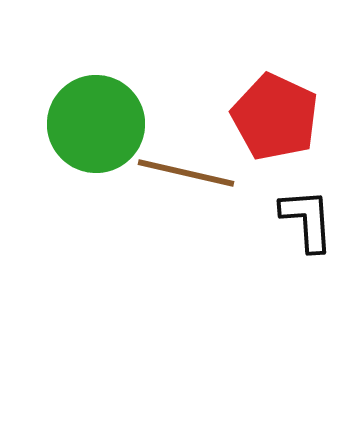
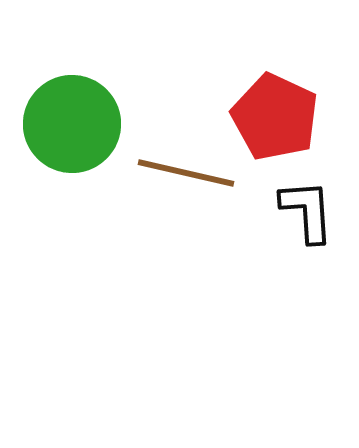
green circle: moved 24 px left
black L-shape: moved 9 px up
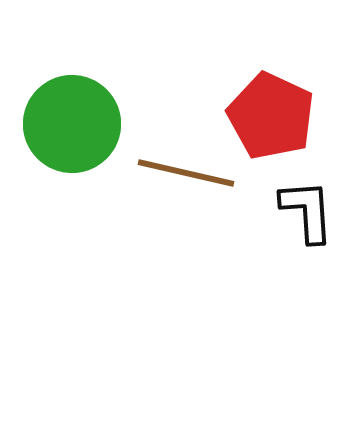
red pentagon: moved 4 px left, 1 px up
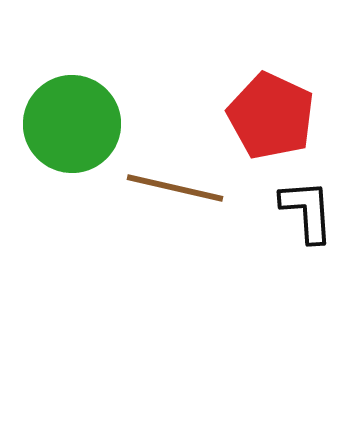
brown line: moved 11 px left, 15 px down
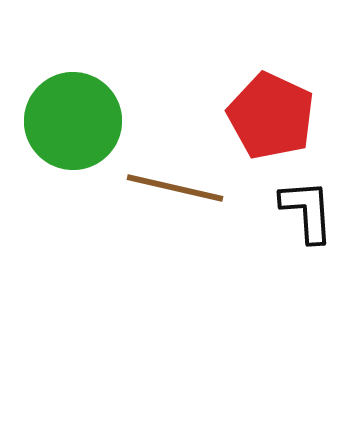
green circle: moved 1 px right, 3 px up
